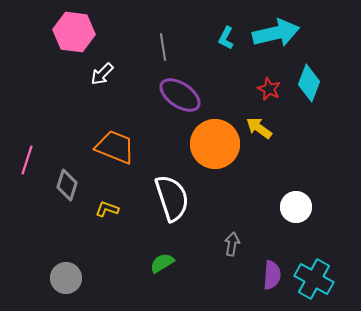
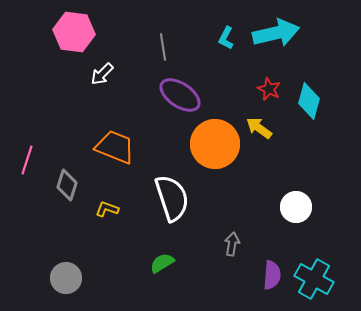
cyan diamond: moved 18 px down; rotated 6 degrees counterclockwise
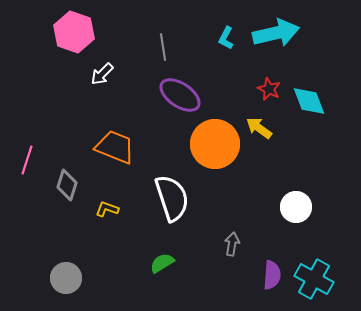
pink hexagon: rotated 12 degrees clockwise
cyan diamond: rotated 36 degrees counterclockwise
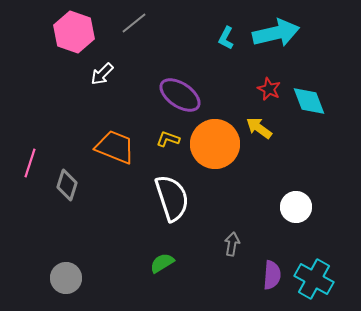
gray line: moved 29 px left, 24 px up; rotated 60 degrees clockwise
pink line: moved 3 px right, 3 px down
yellow L-shape: moved 61 px right, 70 px up
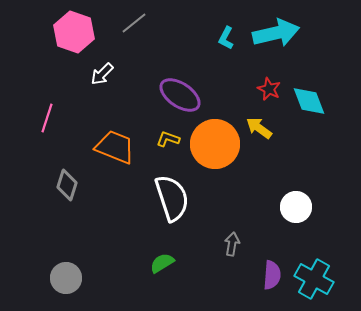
pink line: moved 17 px right, 45 px up
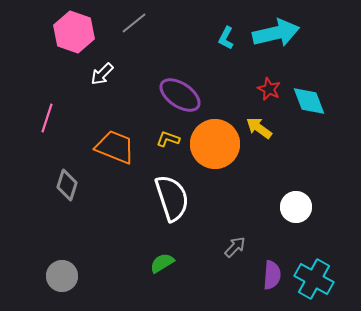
gray arrow: moved 3 px right, 3 px down; rotated 35 degrees clockwise
gray circle: moved 4 px left, 2 px up
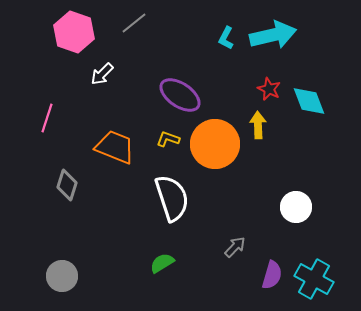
cyan arrow: moved 3 px left, 2 px down
yellow arrow: moved 1 px left, 3 px up; rotated 52 degrees clockwise
purple semicircle: rotated 12 degrees clockwise
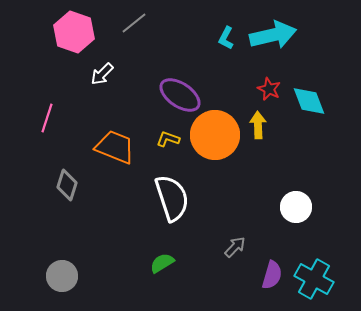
orange circle: moved 9 px up
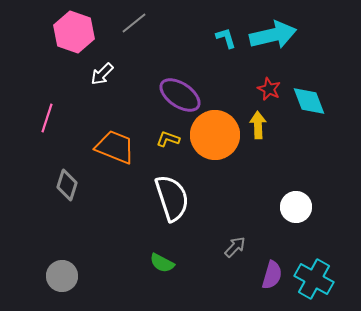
cyan L-shape: rotated 135 degrees clockwise
green semicircle: rotated 120 degrees counterclockwise
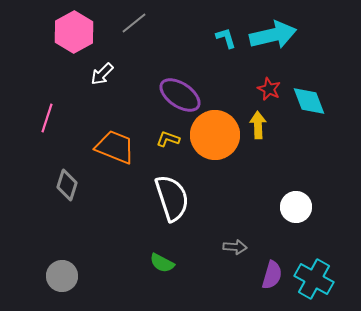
pink hexagon: rotated 12 degrees clockwise
gray arrow: rotated 50 degrees clockwise
